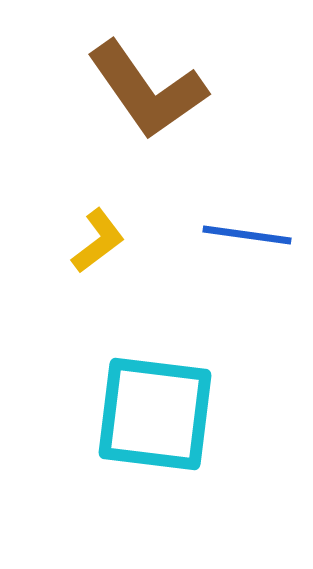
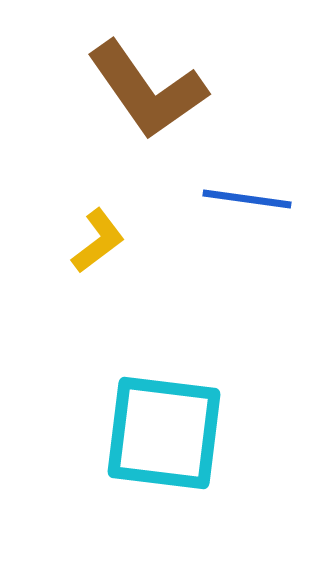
blue line: moved 36 px up
cyan square: moved 9 px right, 19 px down
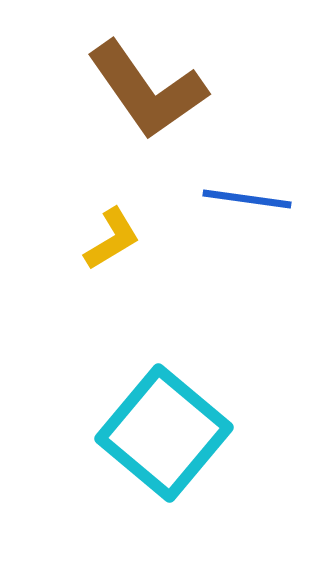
yellow L-shape: moved 14 px right, 2 px up; rotated 6 degrees clockwise
cyan square: rotated 33 degrees clockwise
